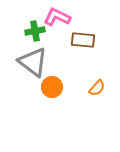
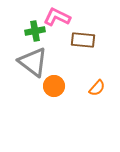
orange circle: moved 2 px right, 1 px up
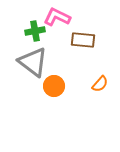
orange semicircle: moved 3 px right, 4 px up
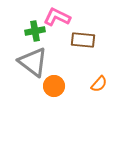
orange semicircle: moved 1 px left
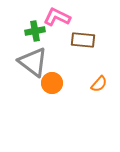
orange circle: moved 2 px left, 3 px up
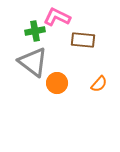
orange circle: moved 5 px right
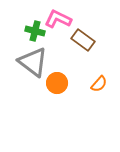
pink L-shape: moved 1 px right, 2 px down
green cross: rotated 24 degrees clockwise
brown rectangle: rotated 30 degrees clockwise
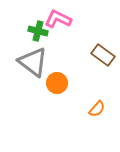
green cross: moved 3 px right
brown rectangle: moved 20 px right, 15 px down
orange semicircle: moved 2 px left, 25 px down
